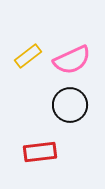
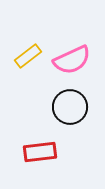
black circle: moved 2 px down
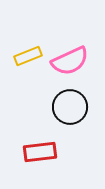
yellow rectangle: rotated 16 degrees clockwise
pink semicircle: moved 2 px left, 1 px down
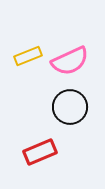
red rectangle: rotated 16 degrees counterclockwise
